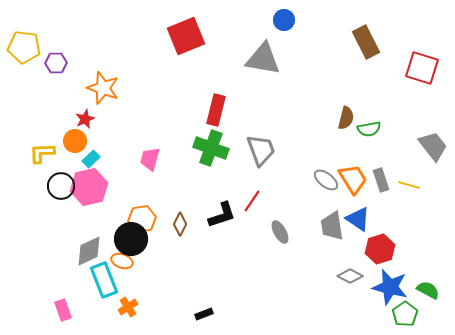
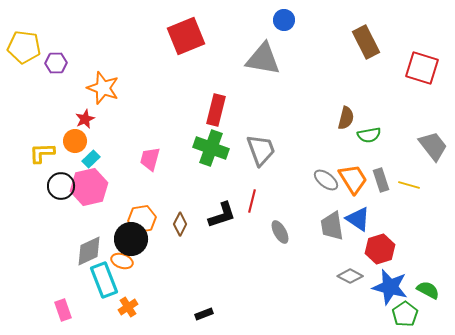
green semicircle at (369, 129): moved 6 px down
red line at (252, 201): rotated 20 degrees counterclockwise
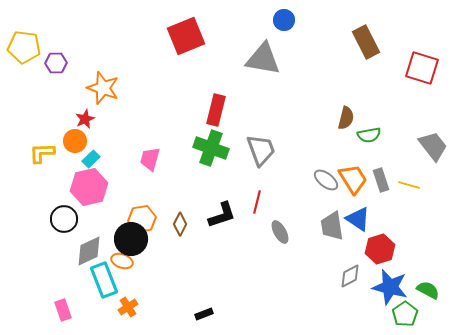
black circle at (61, 186): moved 3 px right, 33 px down
red line at (252, 201): moved 5 px right, 1 px down
gray diamond at (350, 276): rotated 55 degrees counterclockwise
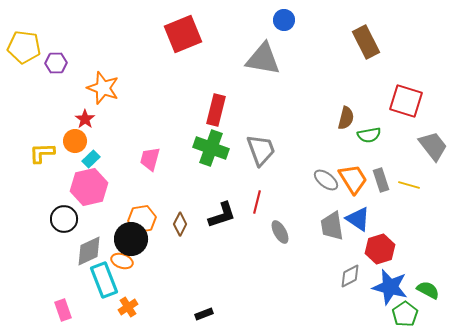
red square at (186, 36): moved 3 px left, 2 px up
red square at (422, 68): moved 16 px left, 33 px down
red star at (85, 119): rotated 12 degrees counterclockwise
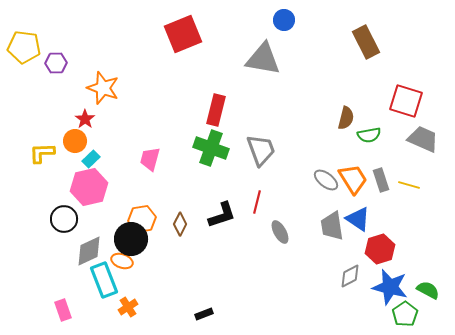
gray trapezoid at (433, 146): moved 10 px left, 7 px up; rotated 28 degrees counterclockwise
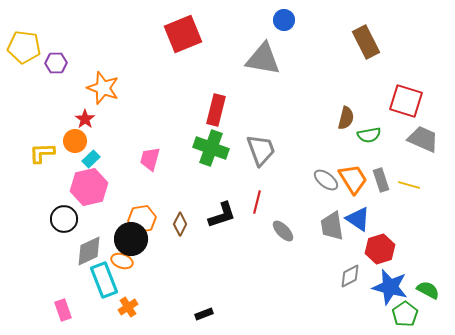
gray ellipse at (280, 232): moved 3 px right, 1 px up; rotated 15 degrees counterclockwise
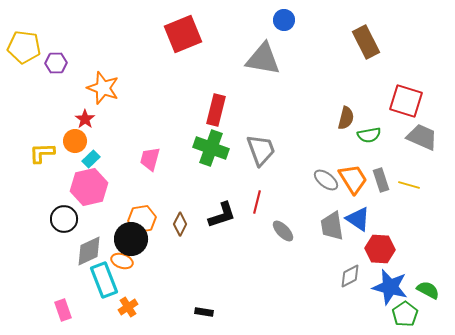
gray trapezoid at (423, 139): moved 1 px left, 2 px up
red hexagon at (380, 249): rotated 20 degrees clockwise
black rectangle at (204, 314): moved 2 px up; rotated 30 degrees clockwise
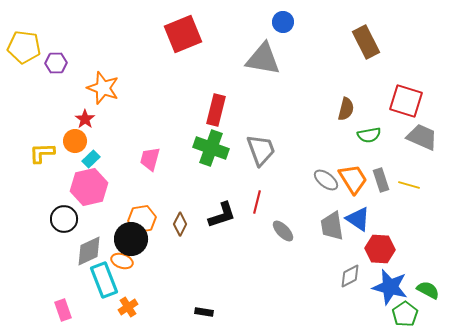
blue circle at (284, 20): moved 1 px left, 2 px down
brown semicircle at (346, 118): moved 9 px up
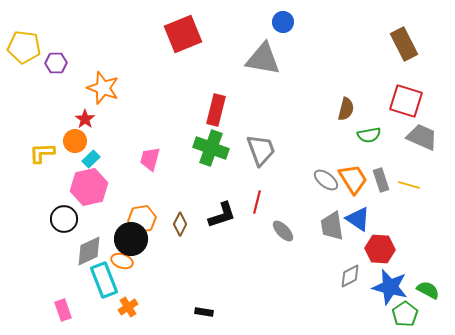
brown rectangle at (366, 42): moved 38 px right, 2 px down
